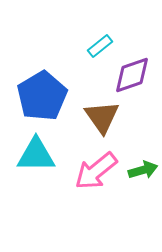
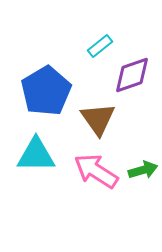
blue pentagon: moved 4 px right, 5 px up
brown triangle: moved 4 px left, 2 px down
pink arrow: rotated 72 degrees clockwise
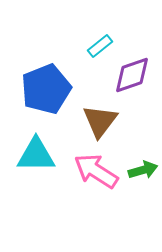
blue pentagon: moved 2 px up; rotated 9 degrees clockwise
brown triangle: moved 2 px right, 2 px down; rotated 12 degrees clockwise
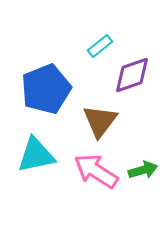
cyan triangle: rotated 12 degrees counterclockwise
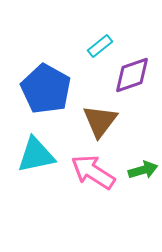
blue pentagon: rotated 21 degrees counterclockwise
pink arrow: moved 3 px left, 1 px down
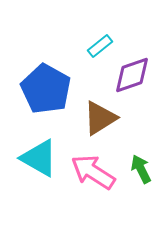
brown triangle: moved 3 px up; rotated 21 degrees clockwise
cyan triangle: moved 3 px right, 3 px down; rotated 42 degrees clockwise
green arrow: moved 2 px left, 1 px up; rotated 100 degrees counterclockwise
